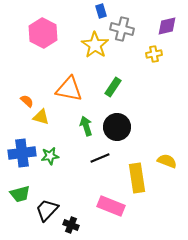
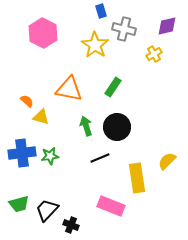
gray cross: moved 2 px right
yellow cross: rotated 21 degrees counterclockwise
yellow semicircle: rotated 66 degrees counterclockwise
green trapezoid: moved 1 px left, 10 px down
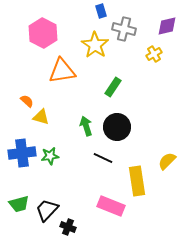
orange triangle: moved 7 px left, 18 px up; rotated 20 degrees counterclockwise
black line: moved 3 px right; rotated 48 degrees clockwise
yellow rectangle: moved 3 px down
black cross: moved 3 px left, 2 px down
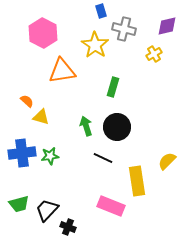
green rectangle: rotated 18 degrees counterclockwise
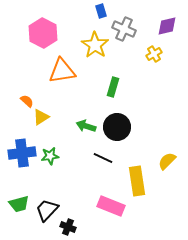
gray cross: rotated 10 degrees clockwise
yellow triangle: rotated 48 degrees counterclockwise
green arrow: rotated 54 degrees counterclockwise
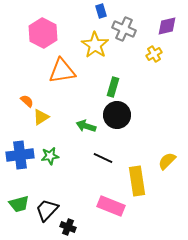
black circle: moved 12 px up
blue cross: moved 2 px left, 2 px down
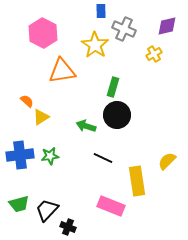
blue rectangle: rotated 16 degrees clockwise
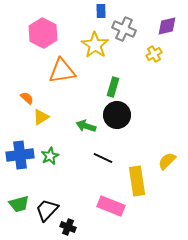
orange semicircle: moved 3 px up
green star: rotated 18 degrees counterclockwise
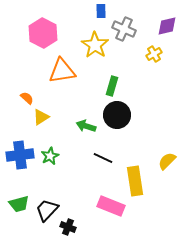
green rectangle: moved 1 px left, 1 px up
yellow rectangle: moved 2 px left
